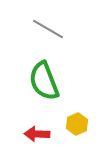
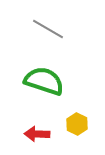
green semicircle: rotated 129 degrees clockwise
yellow hexagon: rotated 10 degrees counterclockwise
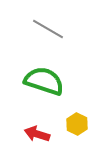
red arrow: rotated 15 degrees clockwise
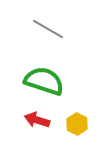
red arrow: moved 14 px up
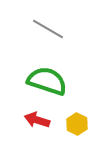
green semicircle: moved 3 px right
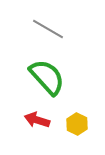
green semicircle: moved 4 px up; rotated 30 degrees clockwise
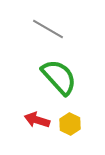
green semicircle: moved 12 px right
yellow hexagon: moved 7 px left
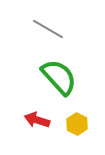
yellow hexagon: moved 7 px right
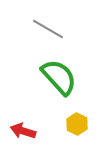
red arrow: moved 14 px left, 11 px down
